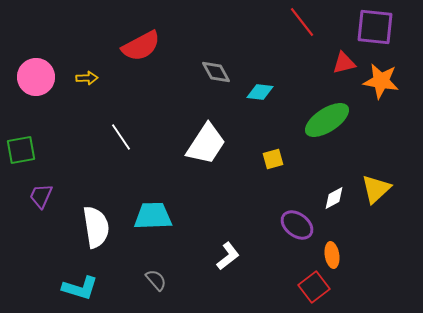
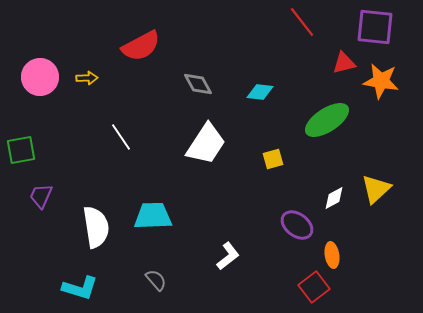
gray diamond: moved 18 px left, 12 px down
pink circle: moved 4 px right
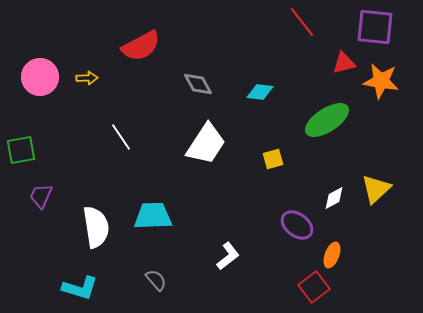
orange ellipse: rotated 30 degrees clockwise
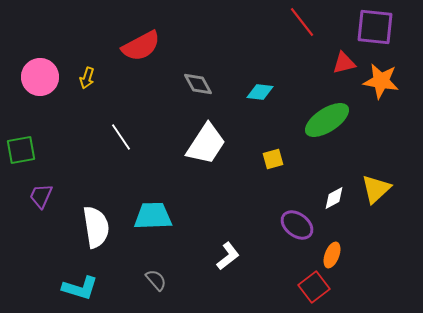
yellow arrow: rotated 110 degrees clockwise
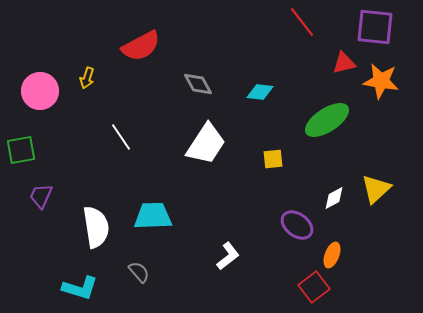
pink circle: moved 14 px down
yellow square: rotated 10 degrees clockwise
gray semicircle: moved 17 px left, 8 px up
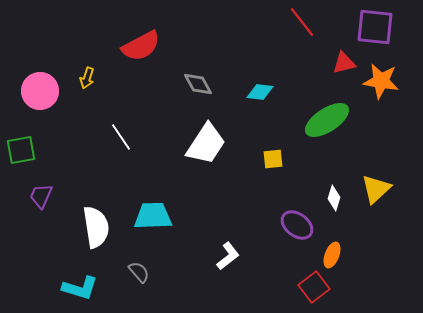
white diamond: rotated 45 degrees counterclockwise
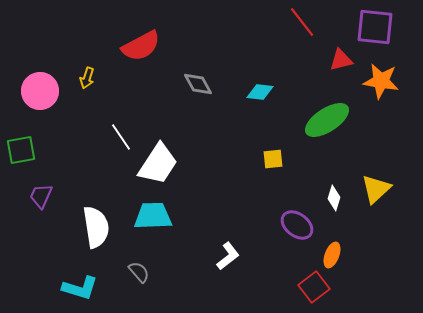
red triangle: moved 3 px left, 3 px up
white trapezoid: moved 48 px left, 20 px down
